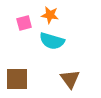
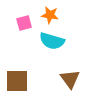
brown square: moved 2 px down
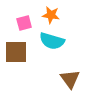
orange star: moved 1 px right
brown square: moved 1 px left, 29 px up
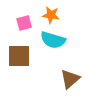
cyan semicircle: moved 1 px right, 1 px up
brown square: moved 3 px right, 4 px down
brown triangle: rotated 25 degrees clockwise
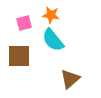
cyan semicircle: rotated 35 degrees clockwise
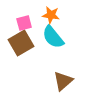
cyan semicircle: moved 3 px up
brown square: moved 2 px right, 13 px up; rotated 30 degrees counterclockwise
brown triangle: moved 7 px left, 2 px down
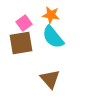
pink square: rotated 21 degrees counterclockwise
brown square: rotated 20 degrees clockwise
brown triangle: moved 13 px left, 2 px up; rotated 30 degrees counterclockwise
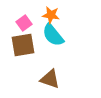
cyan semicircle: moved 2 px up
brown square: moved 2 px right, 2 px down
brown triangle: rotated 30 degrees counterclockwise
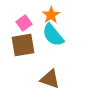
orange star: rotated 30 degrees clockwise
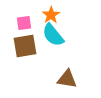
pink square: rotated 28 degrees clockwise
brown square: moved 2 px right, 1 px down
brown triangle: moved 17 px right; rotated 10 degrees counterclockwise
